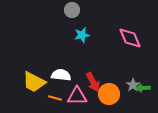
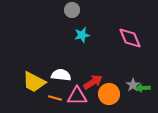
red arrow: rotated 96 degrees counterclockwise
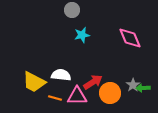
orange circle: moved 1 px right, 1 px up
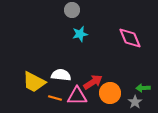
cyan star: moved 2 px left, 1 px up
gray star: moved 2 px right, 17 px down
